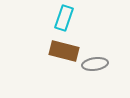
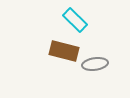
cyan rectangle: moved 11 px right, 2 px down; rotated 65 degrees counterclockwise
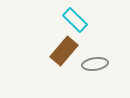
brown rectangle: rotated 64 degrees counterclockwise
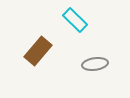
brown rectangle: moved 26 px left
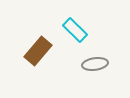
cyan rectangle: moved 10 px down
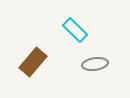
brown rectangle: moved 5 px left, 11 px down
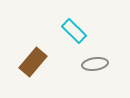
cyan rectangle: moved 1 px left, 1 px down
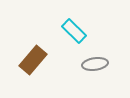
brown rectangle: moved 2 px up
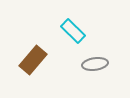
cyan rectangle: moved 1 px left
